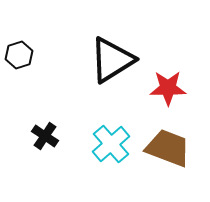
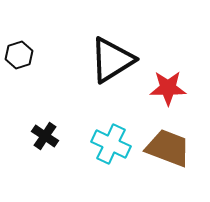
cyan cross: rotated 24 degrees counterclockwise
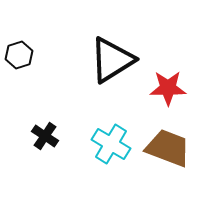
cyan cross: rotated 6 degrees clockwise
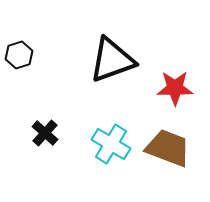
black triangle: rotated 12 degrees clockwise
red star: moved 7 px right
black cross: moved 3 px up; rotated 8 degrees clockwise
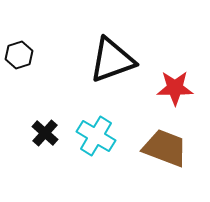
cyan cross: moved 15 px left, 8 px up
brown trapezoid: moved 3 px left
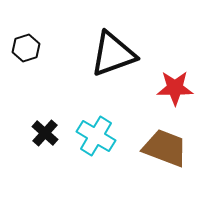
black hexagon: moved 7 px right, 7 px up
black triangle: moved 1 px right, 6 px up
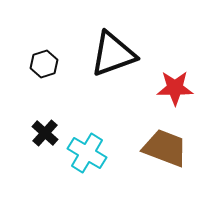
black hexagon: moved 18 px right, 16 px down
cyan cross: moved 9 px left, 17 px down
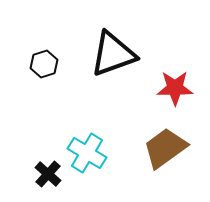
black cross: moved 3 px right, 41 px down
brown trapezoid: rotated 57 degrees counterclockwise
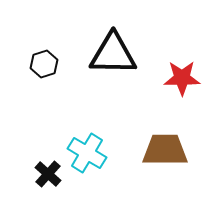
black triangle: rotated 21 degrees clockwise
red star: moved 7 px right, 10 px up
brown trapezoid: moved 2 px down; rotated 36 degrees clockwise
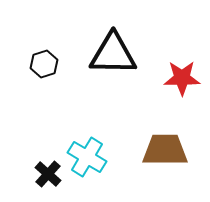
cyan cross: moved 4 px down
